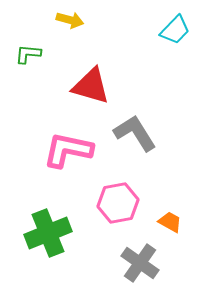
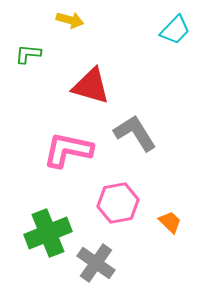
orange trapezoid: rotated 15 degrees clockwise
gray cross: moved 44 px left
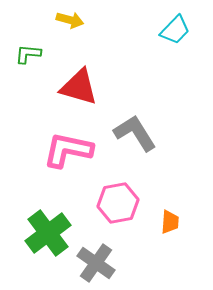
red triangle: moved 12 px left, 1 px down
orange trapezoid: rotated 50 degrees clockwise
green cross: rotated 15 degrees counterclockwise
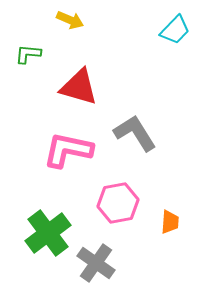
yellow arrow: rotated 8 degrees clockwise
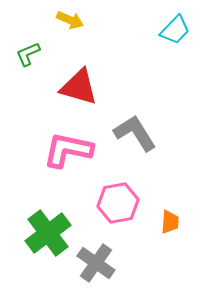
green L-shape: rotated 28 degrees counterclockwise
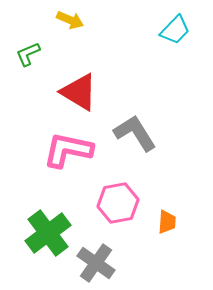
red triangle: moved 5 px down; rotated 15 degrees clockwise
orange trapezoid: moved 3 px left
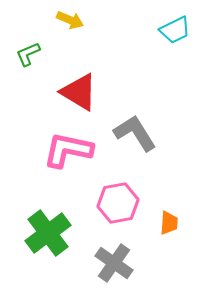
cyan trapezoid: rotated 20 degrees clockwise
orange trapezoid: moved 2 px right, 1 px down
gray cross: moved 18 px right
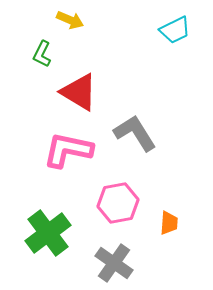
green L-shape: moved 14 px right; rotated 40 degrees counterclockwise
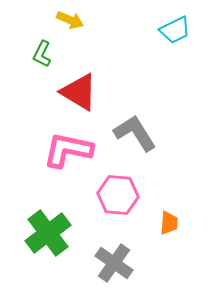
pink hexagon: moved 8 px up; rotated 15 degrees clockwise
